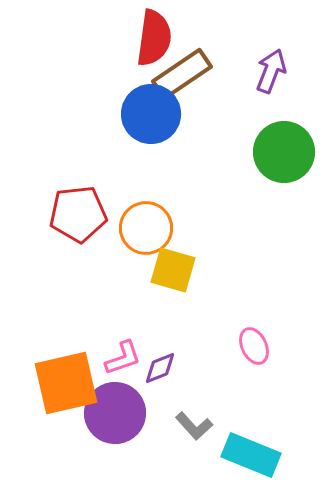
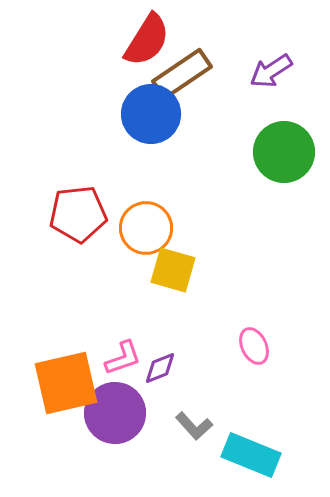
red semicircle: moved 7 px left, 2 px down; rotated 24 degrees clockwise
purple arrow: rotated 144 degrees counterclockwise
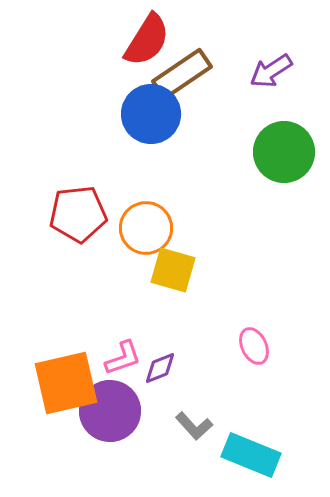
purple circle: moved 5 px left, 2 px up
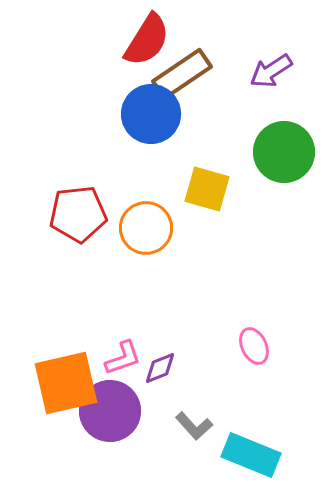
yellow square: moved 34 px right, 81 px up
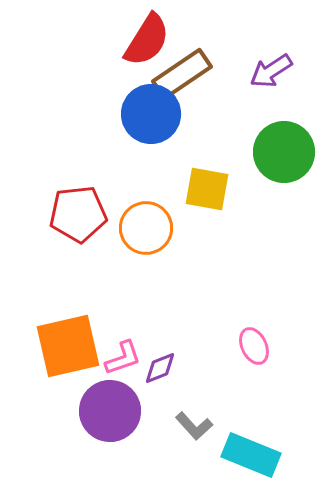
yellow square: rotated 6 degrees counterclockwise
orange square: moved 2 px right, 37 px up
